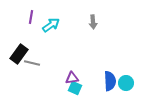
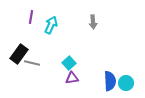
cyan arrow: rotated 30 degrees counterclockwise
cyan square: moved 6 px left, 25 px up; rotated 24 degrees clockwise
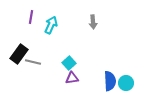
gray line: moved 1 px right, 1 px up
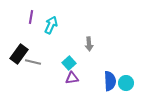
gray arrow: moved 4 px left, 22 px down
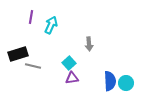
black rectangle: moved 1 px left; rotated 36 degrees clockwise
gray line: moved 4 px down
